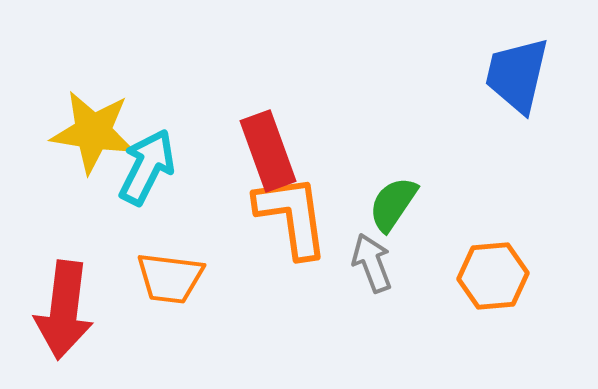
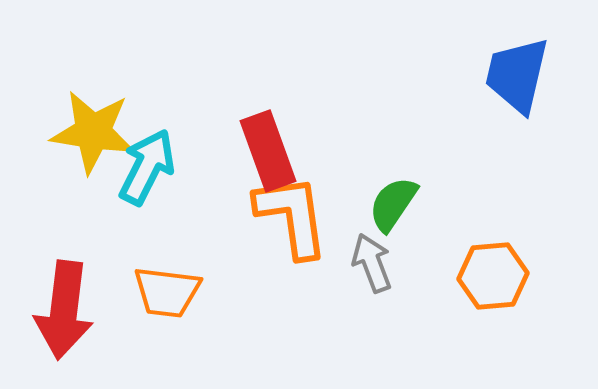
orange trapezoid: moved 3 px left, 14 px down
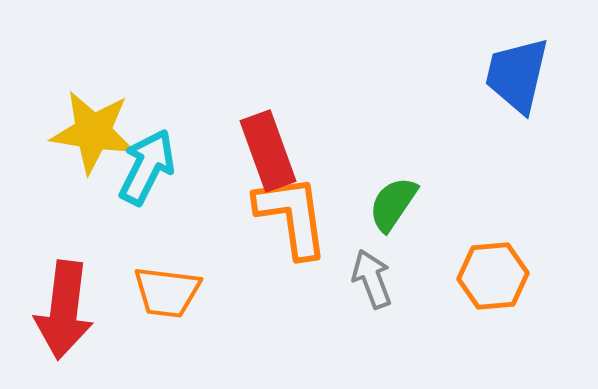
gray arrow: moved 16 px down
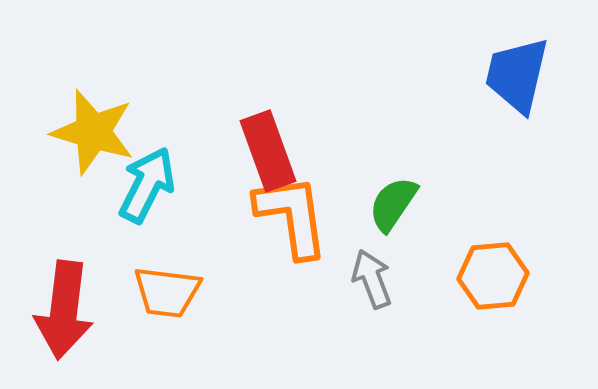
yellow star: rotated 8 degrees clockwise
cyan arrow: moved 18 px down
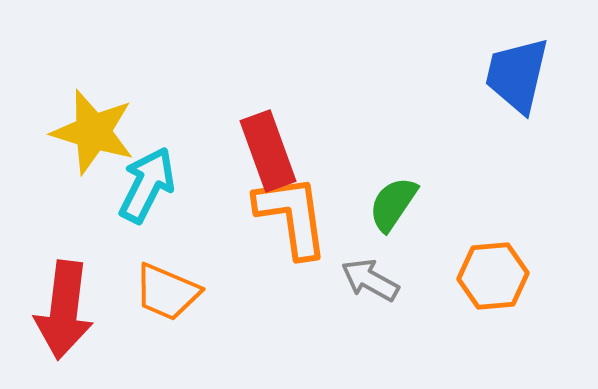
gray arrow: moved 2 px left, 1 px down; rotated 40 degrees counterclockwise
orange trapezoid: rotated 16 degrees clockwise
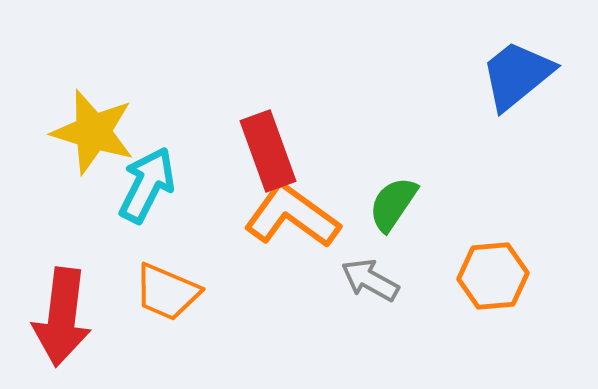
blue trapezoid: rotated 38 degrees clockwise
orange L-shape: rotated 46 degrees counterclockwise
red arrow: moved 2 px left, 7 px down
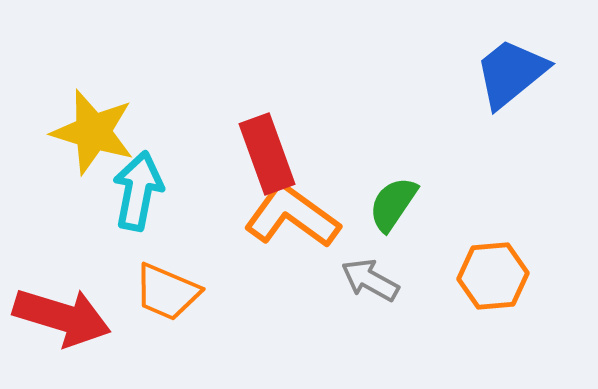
blue trapezoid: moved 6 px left, 2 px up
red rectangle: moved 1 px left, 3 px down
cyan arrow: moved 9 px left, 6 px down; rotated 16 degrees counterclockwise
red arrow: rotated 80 degrees counterclockwise
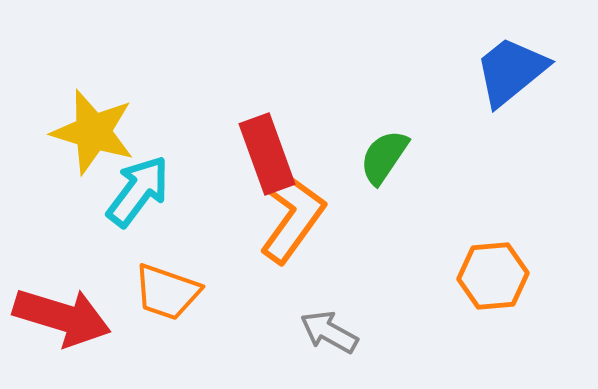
blue trapezoid: moved 2 px up
cyan arrow: rotated 26 degrees clockwise
green semicircle: moved 9 px left, 47 px up
orange L-shape: rotated 90 degrees clockwise
gray arrow: moved 41 px left, 52 px down
orange trapezoid: rotated 4 degrees counterclockwise
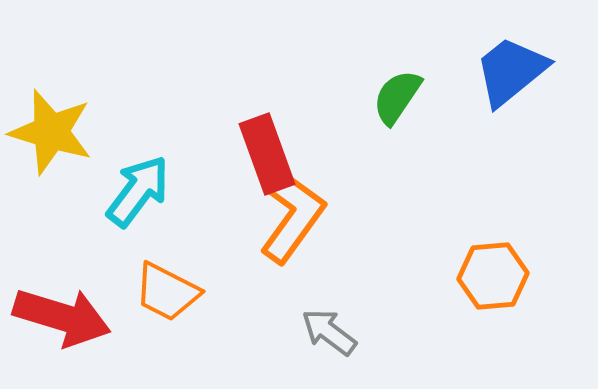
yellow star: moved 42 px left
green semicircle: moved 13 px right, 60 px up
orange trapezoid: rotated 8 degrees clockwise
gray arrow: rotated 8 degrees clockwise
